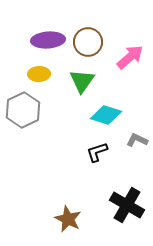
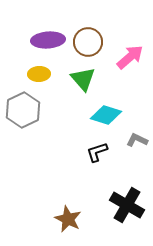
green triangle: moved 1 px right, 2 px up; rotated 16 degrees counterclockwise
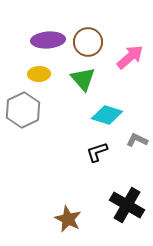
cyan diamond: moved 1 px right
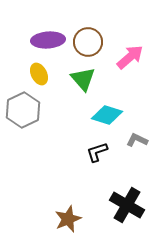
yellow ellipse: rotated 65 degrees clockwise
brown star: rotated 24 degrees clockwise
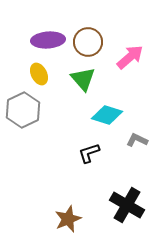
black L-shape: moved 8 px left, 1 px down
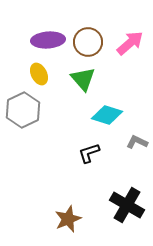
pink arrow: moved 14 px up
gray L-shape: moved 2 px down
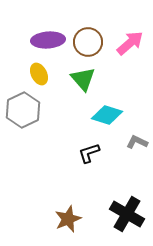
black cross: moved 9 px down
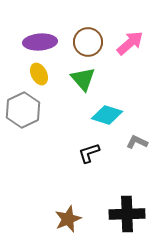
purple ellipse: moved 8 px left, 2 px down
black cross: rotated 32 degrees counterclockwise
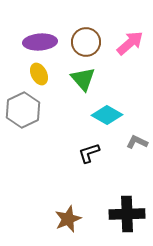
brown circle: moved 2 px left
cyan diamond: rotated 12 degrees clockwise
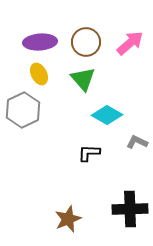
black L-shape: rotated 20 degrees clockwise
black cross: moved 3 px right, 5 px up
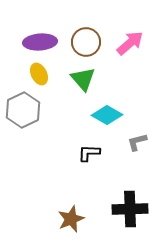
gray L-shape: rotated 40 degrees counterclockwise
brown star: moved 3 px right
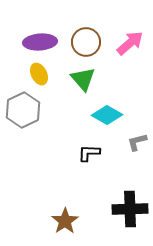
brown star: moved 6 px left, 2 px down; rotated 12 degrees counterclockwise
